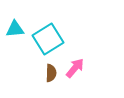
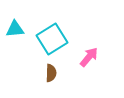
cyan square: moved 4 px right
pink arrow: moved 14 px right, 11 px up
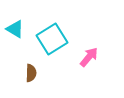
cyan triangle: rotated 36 degrees clockwise
brown semicircle: moved 20 px left
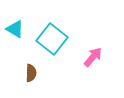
cyan square: rotated 20 degrees counterclockwise
pink arrow: moved 4 px right
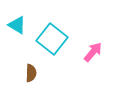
cyan triangle: moved 2 px right, 4 px up
pink arrow: moved 5 px up
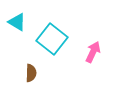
cyan triangle: moved 3 px up
pink arrow: rotated 15 degrees counterclockwise
